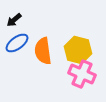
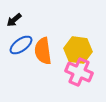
blue ellipse: moved 4 px right, 2 px down
yellow hexagon: rotated 8 degrees counterclockwise
pink cross: moved 3 px left, 2 px up
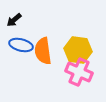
blue ellipse: rotated 50 degrees clockwise
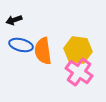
black arrow: rotated 21 degrees clockwise
pink cross: rotated 12 degrees clockwise
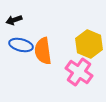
yellow hexagon: moved 11 px right, 6 px up; rotated 16 degrees clockwise
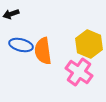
black arrow: moved 3 px left, 6 px up
